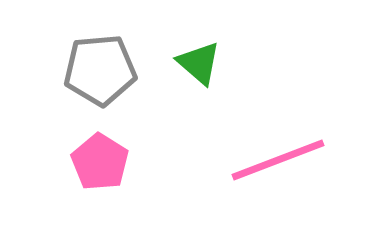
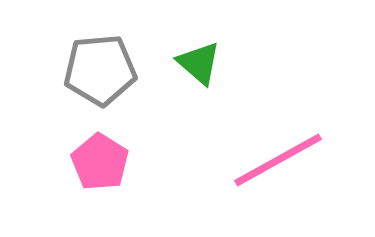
pink line: rotated 8 degrees counterclockwise
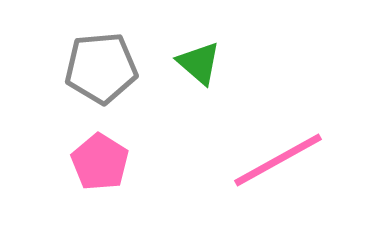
gray pentagon: moved 1 px right, 2 px up
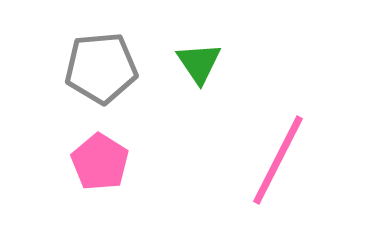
green triangle: rotated 15 degrees clockwise
pink line: rotated 34 degrees counterclockwise
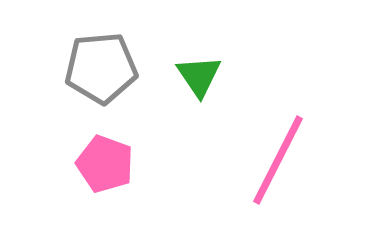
green triangle: moved 13 px down
pink pentagon: moved 5 px right, 2 px down; rotated 12 degrees counterclockwise
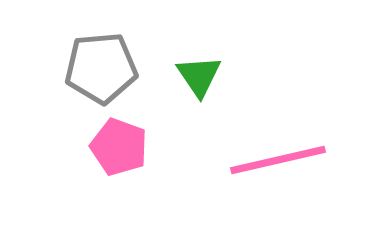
pink line: rotated 50 degrees clockwise
pink pentagon: moved 14 px right, 17 px up
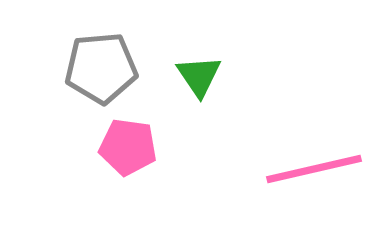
pink pentagon: moved 9 px right; rotated 12 degrees counterclockwise
pink line: moved 36 px right, 9 px down
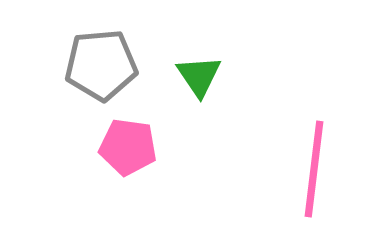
gray pentagon: moved 3 px up
pink line: rotated 70 degrees counterclockwise
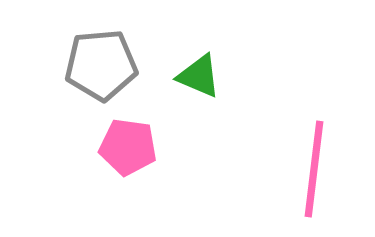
green triangle: rotated 33 degrees counterclockwise
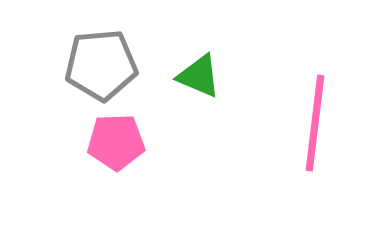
pink pentagon: moved 12 px left, 5 px up; rotated 10 degrees counterclockwise
pink line: moved 1 px right, 46 px up
